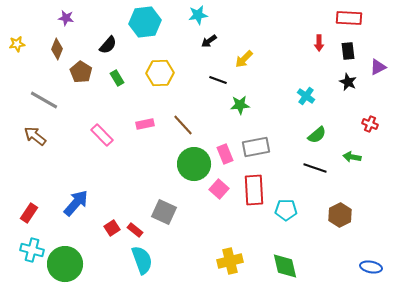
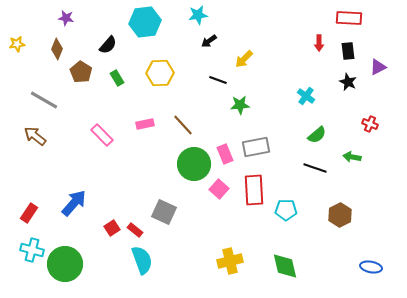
blue arrow at (76, 203): moved 2 px left
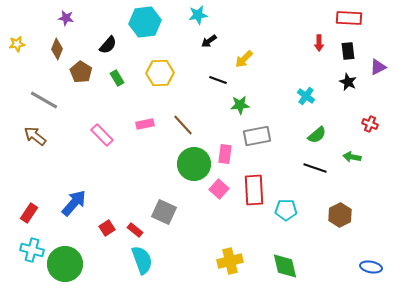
gray rectangle at (256, 147): moved 1 px right, 11 px up
pink rectangle at (225, 154): rotated 30 degrees clockwise
red square at (112, 228): moved 5 px left
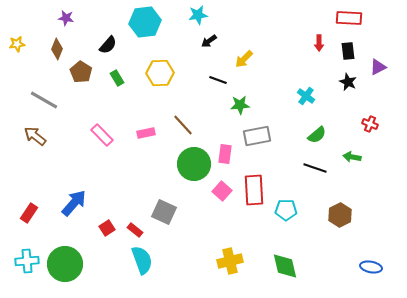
pink rectangle at (145, 124): moved 1 px right, 9 px down
pink square at (219, 189): moved 3 px right, 2 px down
cyan cross at (32, 250): moved 5 px left, 11 px down; rotated 20 degrees counterclockwise
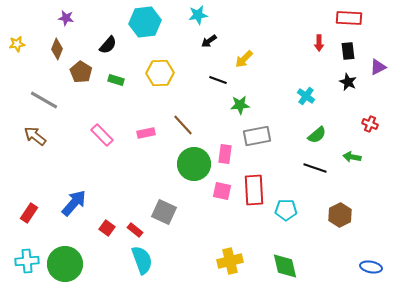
green rectangle at (117, 78): moved 1 px left, 2 px down; rotated 42 degrees counterclockwise
pink square at (222, 191): rotated 30 degrees counterclockwise
red square at (107, 228): rotated 21 degrees counterclockwise
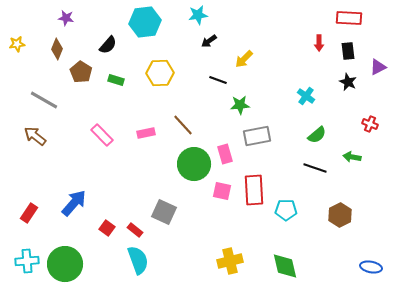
pink rectangle at (225, 154): rotated 24 degrees counterclockwise
cyan semicircle at (142, 260): moved 4 px left
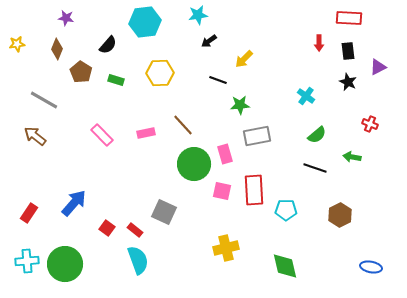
yellow cross at (230, 261): moved 4 px left, 13 px up
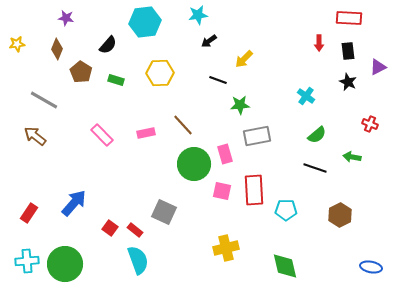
red square at (107, 228): moved 3 px right
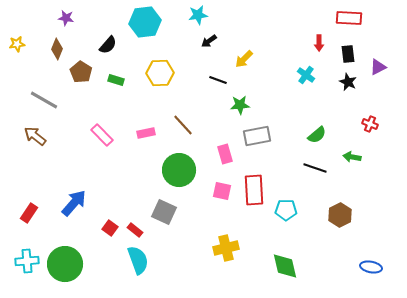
black rectangle at (348, 51): moved 3 px down
cyan cross at (306, 96): moved 21 px up
green circle at (194, 164): moved 15 px left, 6 px down
